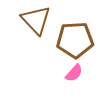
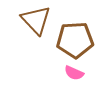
pink semicircle: rotated 72 degrees clockwise
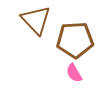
pink semicircle: rotated 36 degrees clockwise
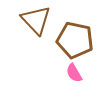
brown pentagon: rotated 15 degrees clockwise
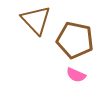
pink semicircle: moved 2 px right, 2 px down; rotated 36 degrees counterclockwise
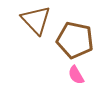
pink semicircle: rotated 36 degrees clockwise
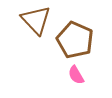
brown pentagon: rotated 12 degrees clockwise
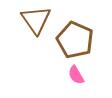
brown triangle: rotated 8 degrees clockwise
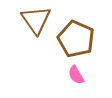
brown pentagon: moved 1 px right, 1 px up
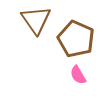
pink semicircle: moved 2 px right
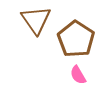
brown pentagon: rotated 9 degrees clockwise
